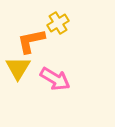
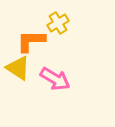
orange L-shape: rotated 12 degrees clockwise
yellow triangle: rotated 28 degrees counterclockwise
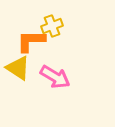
yellow cross: moved 6 px left, 3 px down; rotated 10 degrees clockwise
pink arrow: moved 2 px up
